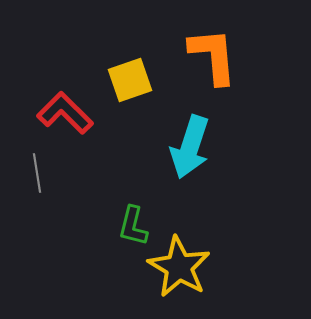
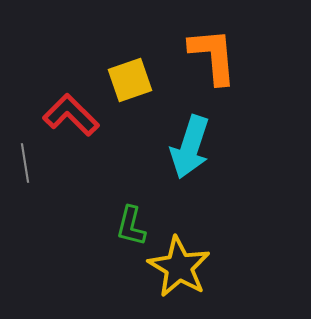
red L-shape: moved 6 px right, 2 px down
gray line: moved 12 px left, 10 px up
green L-shape: moved 2 px left
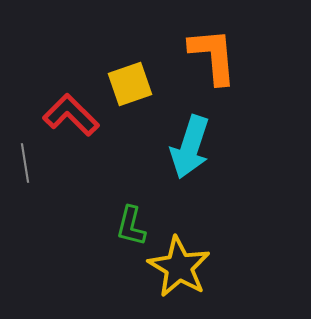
yellow square: moved 4 px down
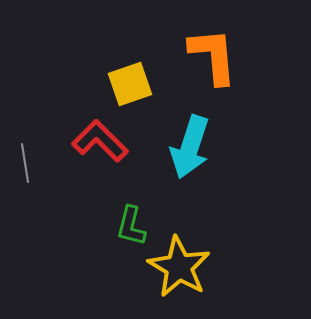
red L-shape: moved 29 px right, 26 px down
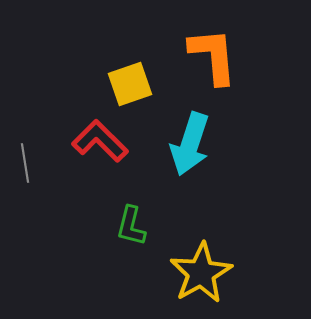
cyan arrow: moved 3 px up
yellow star: moved 22 px right, 6 px down; rotated 12 degrees clockwise
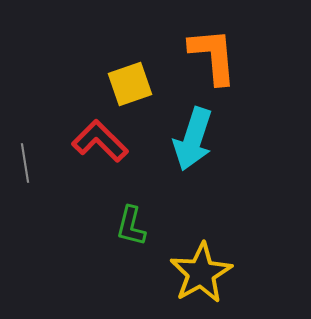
cyan arrow: moved 3 px right, 5 px up
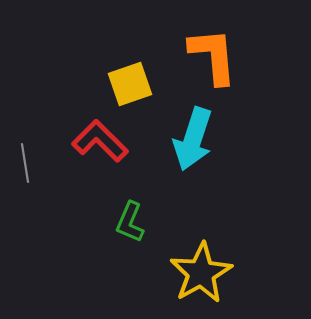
green L-shape: moved 1 px left, 4 px up; rotated 9 degrees clockwise
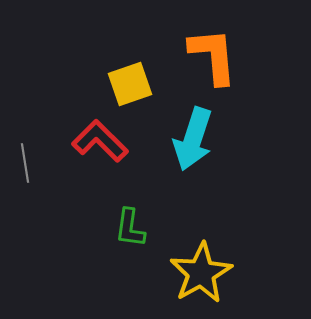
green L-shape: moved 6 px down; rotated 15 degrees counterclockwise
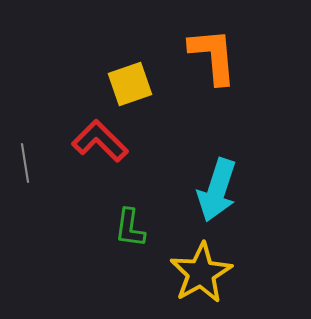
cyan arrow: moved 24 px right, 51 px down
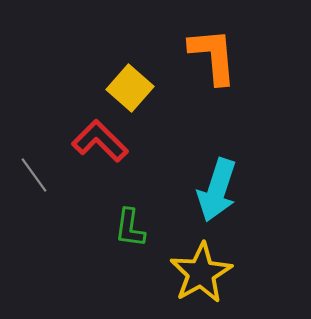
yellow square: moved 4 px down; rotated 30 degrees counterclockwise
gray line: moved 9 px right, 12 px down; rotated 27 degrees counterclockwise
